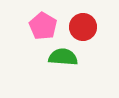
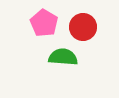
pink pentagon: moved 1 px right, 3 px up
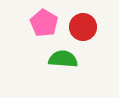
green semicircle: moved 2 px down
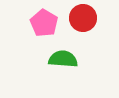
red circle: moved 9 px up
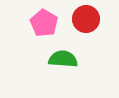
red circle: moved 3 px right, 1 px down
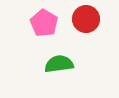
green semicircle: moved 4 px left, 5 px down; rotated 12 degrees counterclockwise
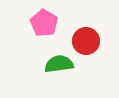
red circle: moved 22 px down
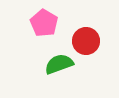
green semicircle: rotated 12 degrees counterclockwise
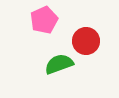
pink pentagon: moved 3 px up; rotated 16 degrees clockwise
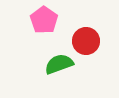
pink pentagon: rotated 12 degrees counterclockwise
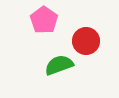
green semicircle: moved 1 px down
